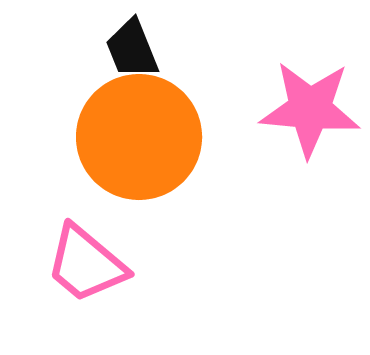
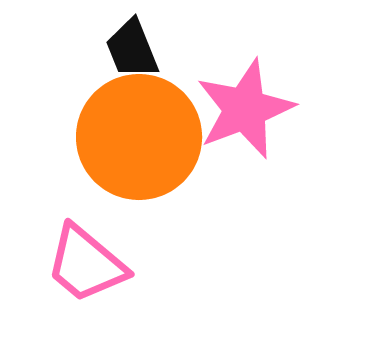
pink star: moved 65 px left; rotated 26 degrees counterclockwise
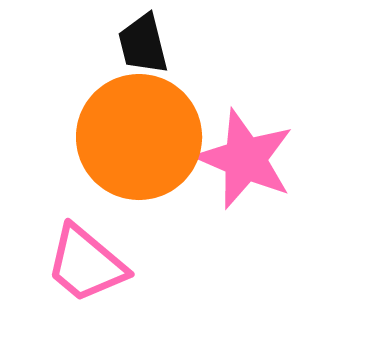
black trapezoid: moved 11 px right, 5 px up; rotated 8 degrees clockwise
pink star: moved 50 px down; rotated 28 degrees counterclockwise
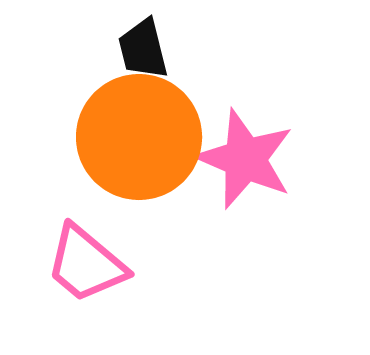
black trapezoid: moved 5 px down
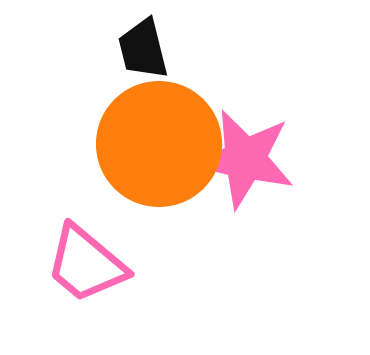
orange circle: moved 20 px right, 7 px down
pink star: rotated 10 degrees counterclockwise
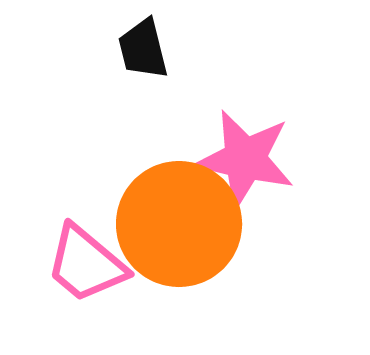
orange circle: moved 20 px right, 80 px down
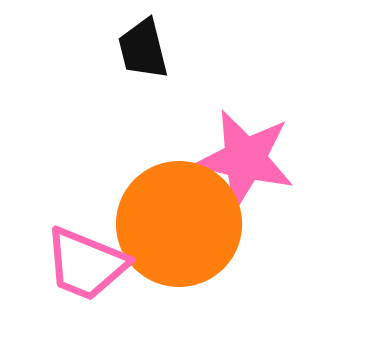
pink trapezoid: rotated 18 degrees counterclockwise
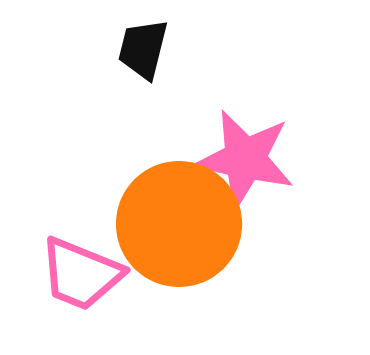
black trapezoid: rotated 28 degrees clockwise
pink trapezoid: moved 5 px left, 10 px down
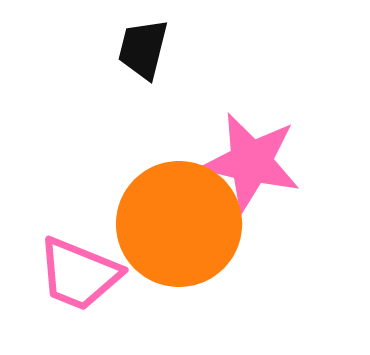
pink star: moved 6 px right, 3 px down
pink trapezoid: moved 2 px left
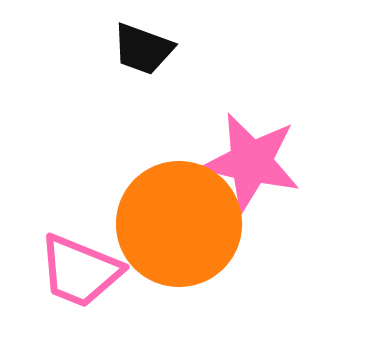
black trapezoid: rotated 84 degrees counterclockwise
pink trapezoid: moved 1 px right, 3 px up
